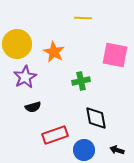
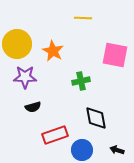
orange star: moved 1 px left, 1 px up
purple star: rotated 30 degrees clockwise
blue circle: moved 2 px left
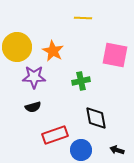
yellow circle: moved 3 px down
purple star: moved 9 px right
blue circle: moved 1 px left
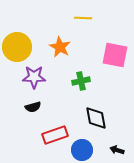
orange star: moved 7 px right, 4 px up
blue circle: moved 1 px right
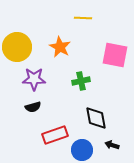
purple star: moved 2 px down
black arrow: moved 5 px left, 5 px up
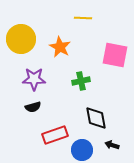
yellow circle: moved 4 px right, 8 px up
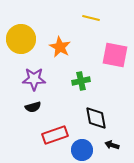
yellow line: moved 8 px right; rotated 12 degrees clockwise
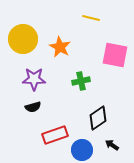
yellow circle: moved 2 px right
black diamond: moved 2 px right; rotated 65 degrees clockwise
black arrow: rotated 16 degrees clockwise
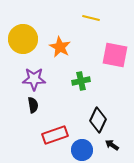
black semicircle: moved 2 px up; rotated 84 degrees counterclockwise
black diamond: moved 2 px down; rotated 30 degrees counterclockwise
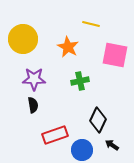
yellow line: moved 6 px down
orange star: moved 8 px right
green cross: moved 1 px left
